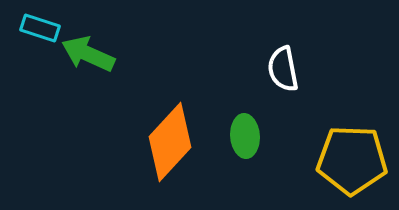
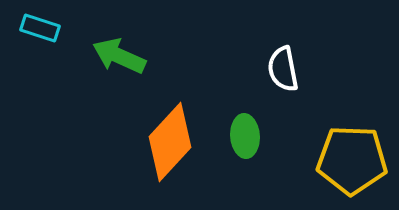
green arrow: moved 31 px right, 2 px down
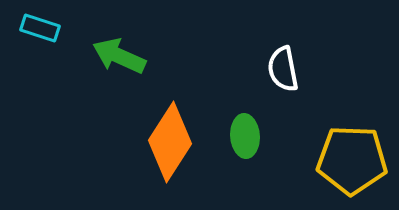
orange diamond: rotated 10 degrees counterclockwise
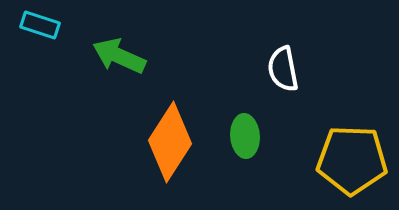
cyan rectangle: moved 3 px up
